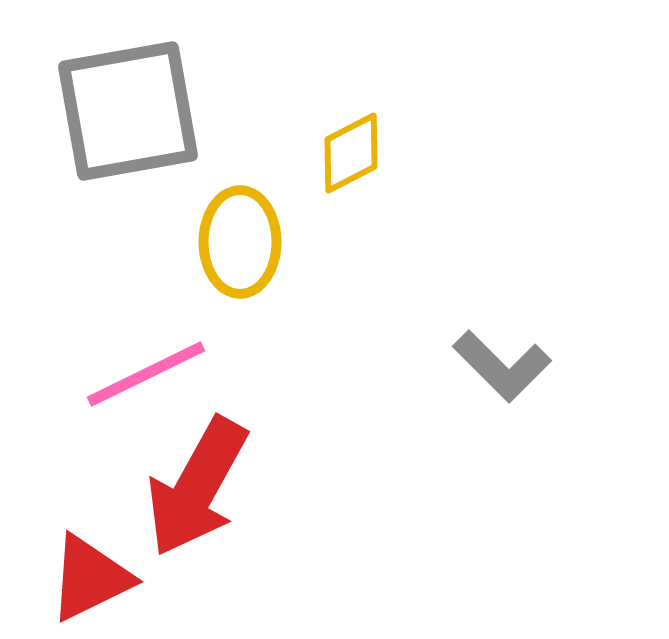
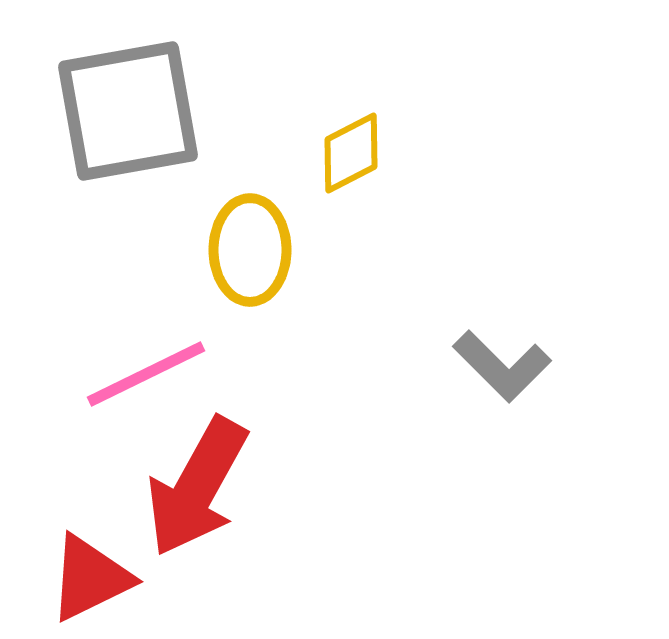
yellow ellipse: moved 10 px right, 8 px down
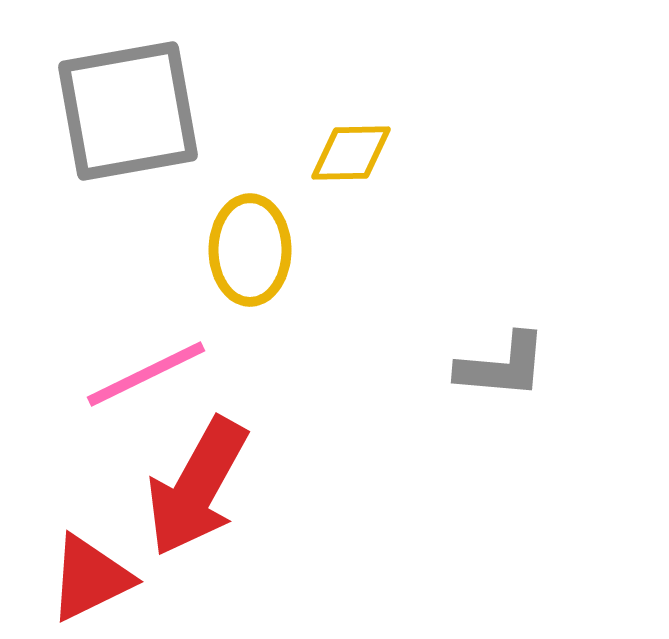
yellow diamond: rotated 26 degrees clockwise
gray L-shape: rotated 40 degrees counterclockwise
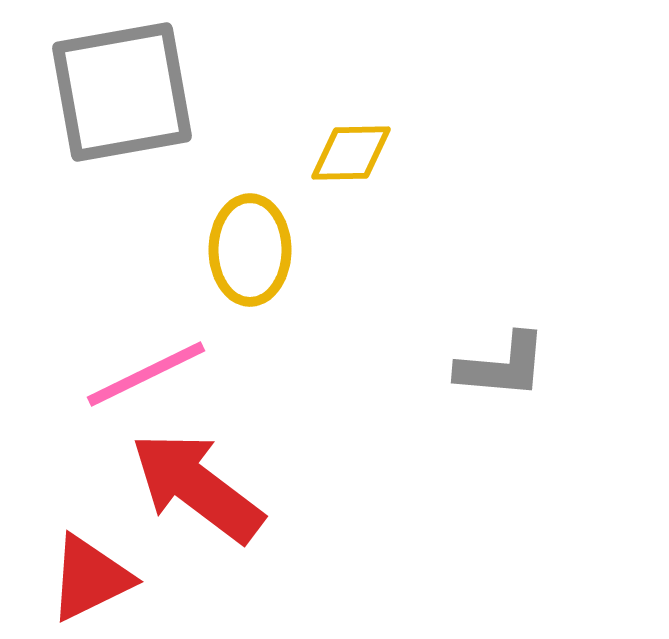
gray square: moved 6 px left, 19 px up
red arrow: rotated 98 degrees clockwise
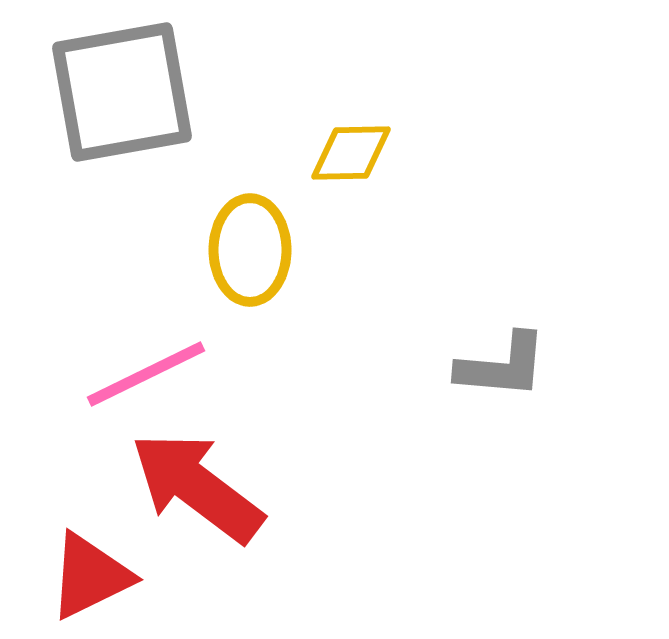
red triangle: moved 2 px up
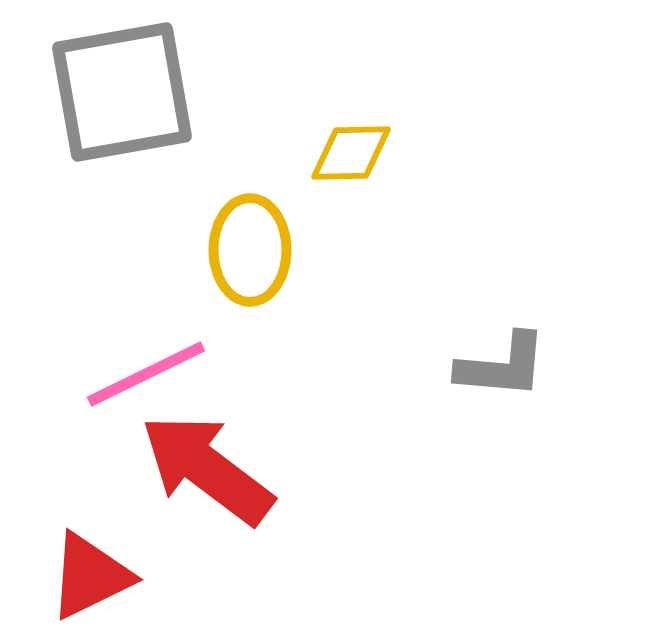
red arrow: moved 10 px right, 18 px up
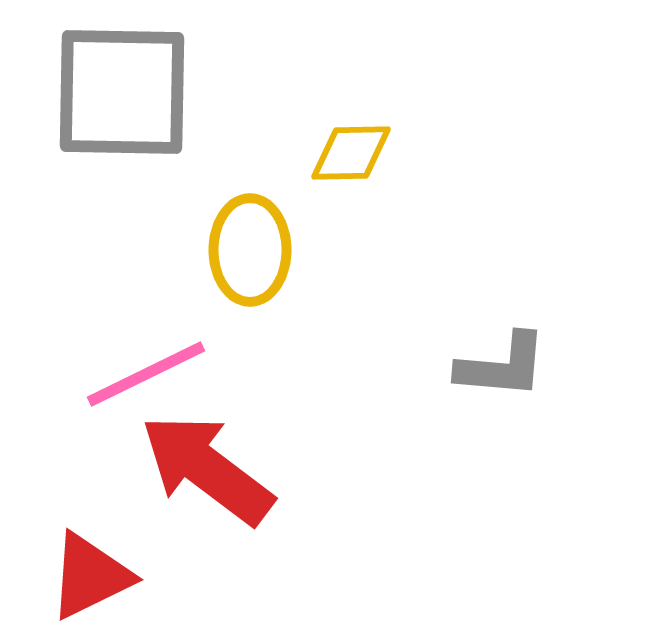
gray square: rotated 11 degrees clockwise
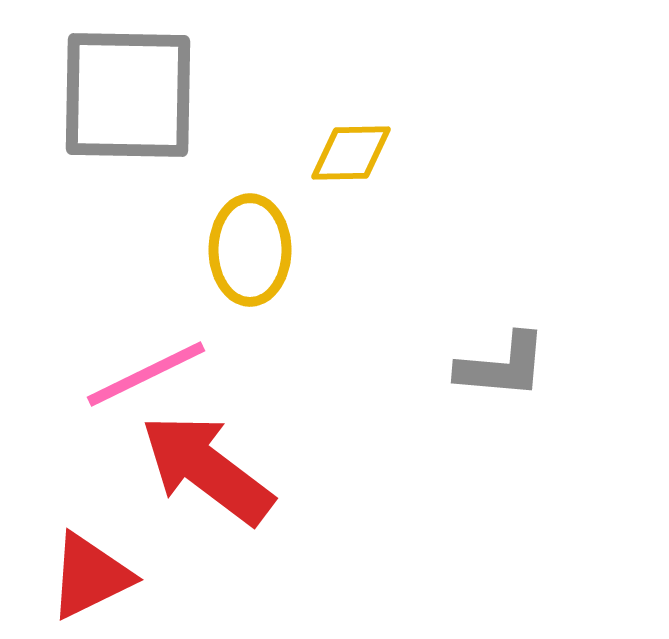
gray square: moved 6 px right, 3 px down
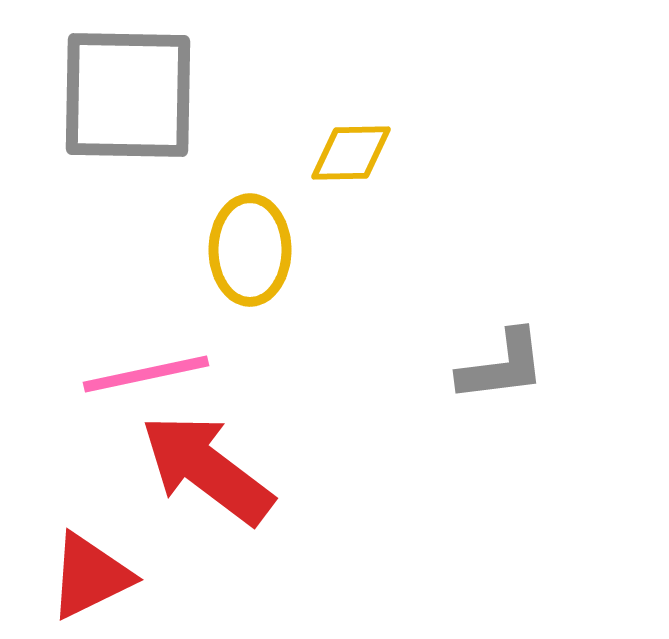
gray L-shape: rotated 12 degrees counterclockwise
pink line: rotated 14 degrees clockwise
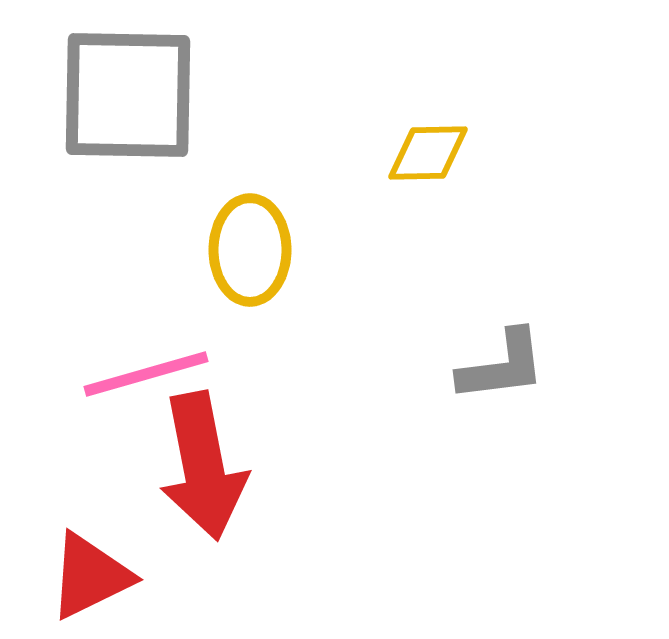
yellow diamond: moved 77 px right
pink line: rotated 4 degrees counterclockwise
red arrow: moved 4 px left, 3 px up; rotated 138 degrees counterclockwise
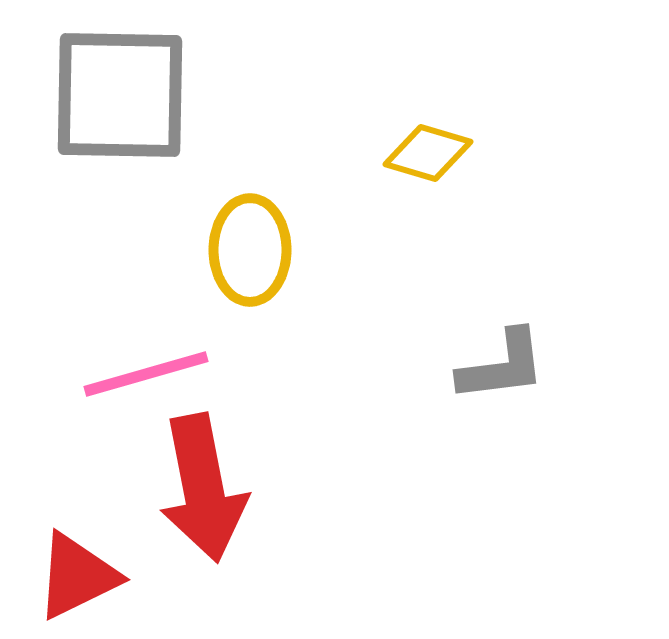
gray square: moved 8 px left
yellow diamond: rotated 18 degrees clockwise
red arrow: moved 22 px down
red triangle: moved 13 px left
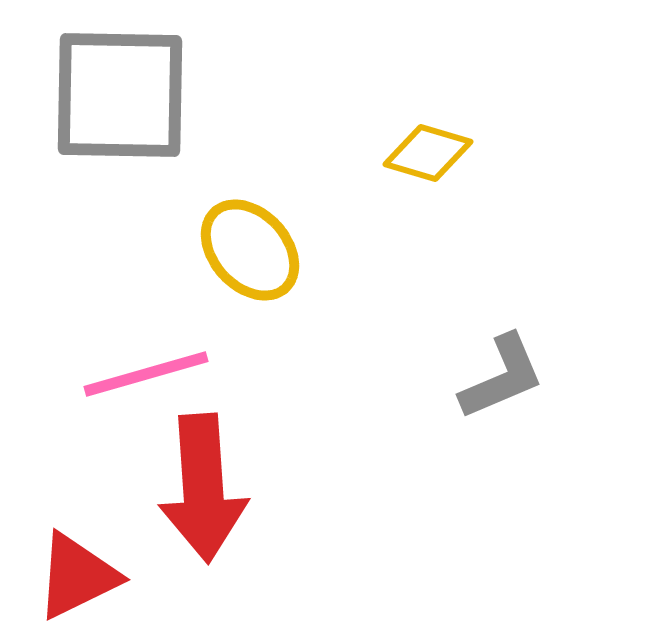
yellow ellipse: rotated 42 degrees counterclockwise
gray L-shape: moved 11 px down; rotated 16 degrees counterclockwise
red arrow: rotated 7 degrees clockwise
